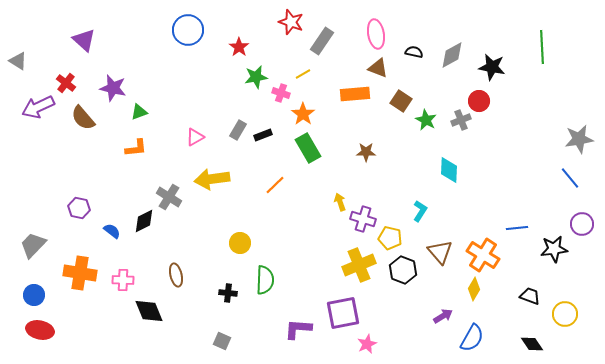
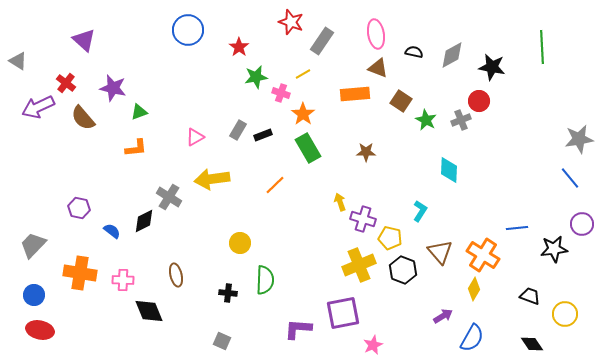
pink star at (367, 344): moved 6 px right, 1 px down
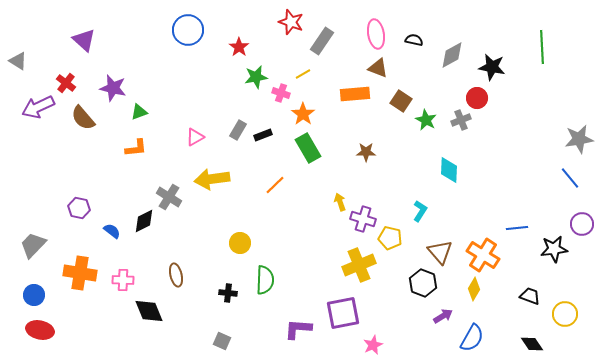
black semicircle at (414, 52): moved 12 px up
red circle at (479, 101): moved 2 px left, 3 px up
black hexagon at (403, 270): moved 20 px right, 13 px down
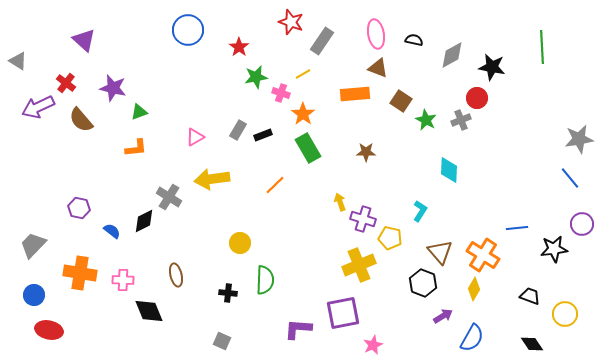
brown semicircle at (83, 118): moved 2 px left, 2 px down
red ellipse at (40, 330): moved 9 px right
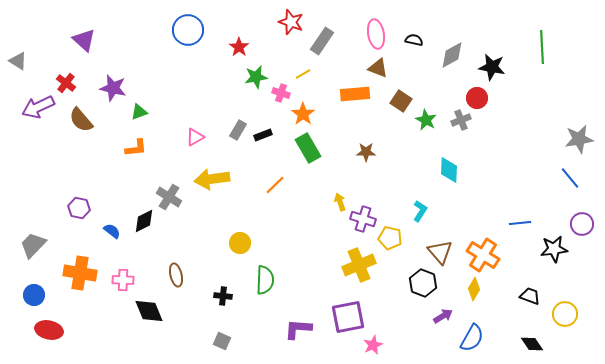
blue line at (517, 228): moved 3 px right, 5 px up
black cross at (228, 293): moved 5 px left, 3 px down
purple square at (343, 313): moved 5 px right, 4 px down
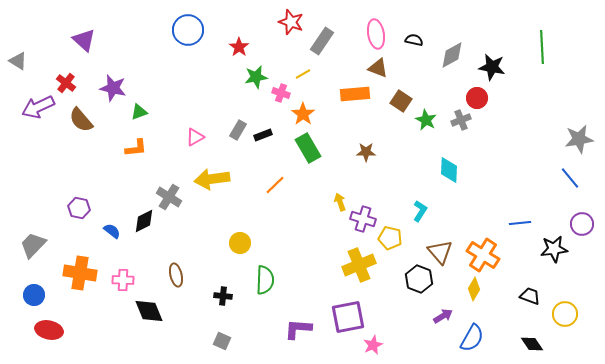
black hexagon at (423, 283): moved 4 px left, 4 px up
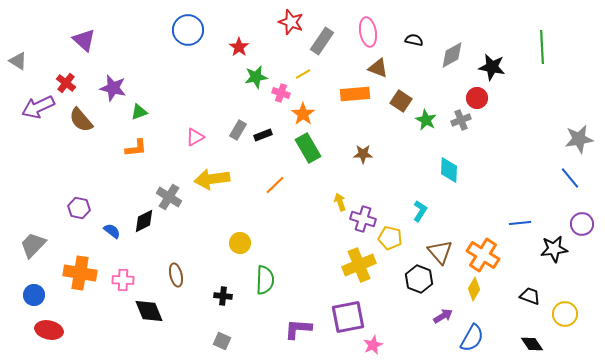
pink ellipse at (376, 34): moved 8 px left, 2 px up
brown star at (366, 152): moved 3 px left, 2 px down
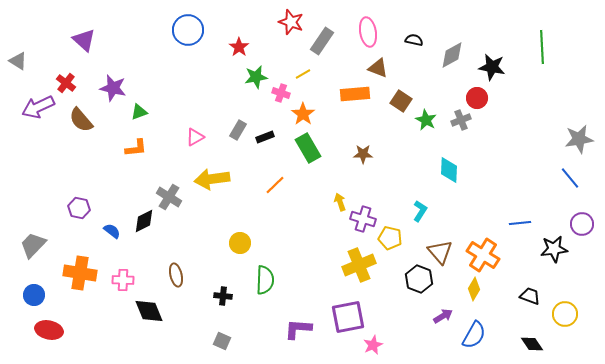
black rectangle at (263, 135): moved 2 px right, 2 px down
blue semicircle at (472, 338): moved 2 px right, 3 px up
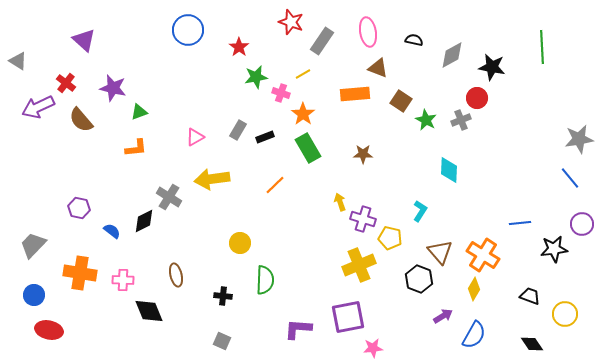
pink star at (373, 345): moved 3 px down; rotated 18 degrees clockwise
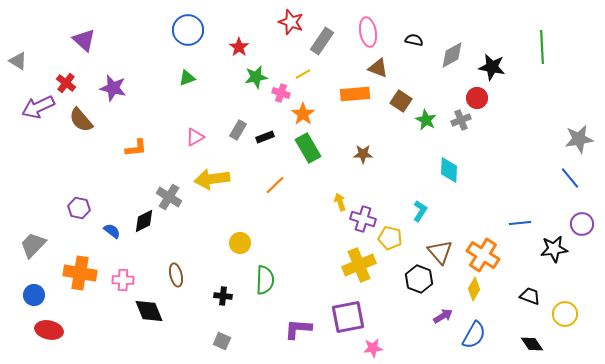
green triangle at (139, 112): moved 48 px right, 34 px up
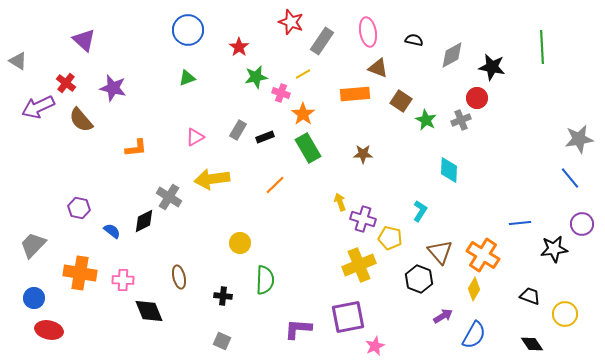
brown ellipse at (176, 275): moved 3 px right, 2 px down
blue circle at (34, 295): moved 3 px down
pink star at (373, 348): moved 2 px right, 2 px up; rotated 18 degrees counterclockwise
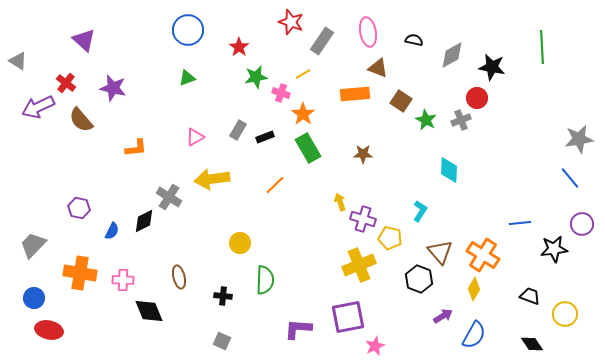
blue semicircle at (112, 231): rotated 78 degrees clockwise
